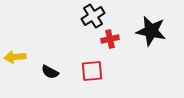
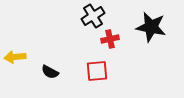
black star: moved 4 px up
red square: moved 5 px right
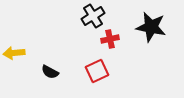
yellow arrow: moved 1 px left, 4 px up
red square: rotated 20 degrees counterclockwise
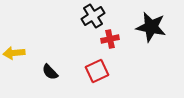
black semicircle: rotated 18 degrees clockwise
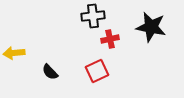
black cross: rotated 25 degrees clockwise
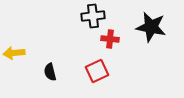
red cross: rotated 18 degrees clockwise
black semicircle: rotated 30 degrees clockwise
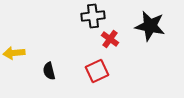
black star: moved 1 px left, 1 px up
red cross: rotated 30 degrees clockwise
black semicircle: moved 1 px left, 1 px up
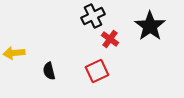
black cross: rotated 20 degrees counterclockwise
black star: rotated 24 degrees clockwise
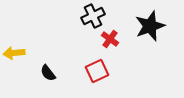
black star: rotated 16 degrees clockwise
black semicircle: moved 1 px left, 2 px down; rotated 24 degrees counterclockwise
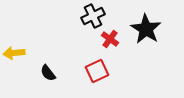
black star: moved 4 px left, 3 px down; rotated 20 degrees counterclockwise
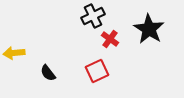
black star: moved 3 px right
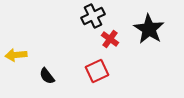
yellow arrow: moved 2 px right, 2 px down
black semicircle: moved 1 px left, 3 px down
